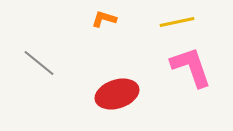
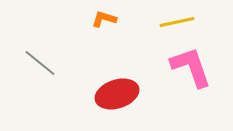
gray line: moved 1 px right
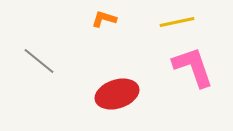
gray line: moved 1 px left, 2 px up
pink L-shape: moved 2 px right
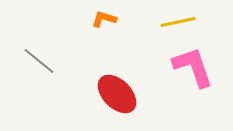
yellow line: moved 1 px right
red ellipse: rotated 63 degrees clockwise
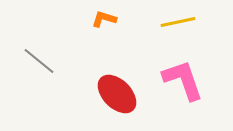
pink L-shape: moved 10 px left, 13 px down
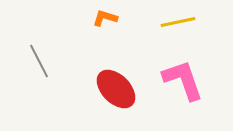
orange L-shape: moved 1 px right, 1 px up
gray line: rotated 24 degrees clockwise
red ellipse: moved 1 px left, 5 px up
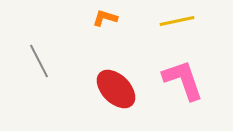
yellow line: moved 1 px left, 1 px up
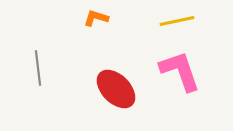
orange L-shape: moved 9 px left
gray line: moved 1 px left, 7 px down; rotated 20 degrees clockwise
pink L-shape: moved 3 px left, 9 px up
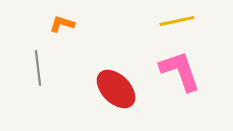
orange L-shape: moved 34 px left, 6 px down
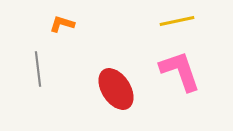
gray line: moved 1 px down
red ellipse: rotated 12 degrees clockwise
